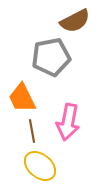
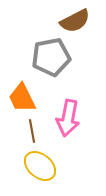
pink arrow: moved 4 px up
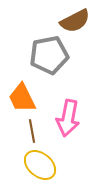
gray pentagon: moved 2 px left, 2 px up
yellow ellipse: moved 1 px up
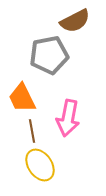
yellow ellipse: rotated 16 degrees clockwise
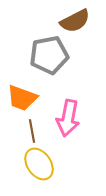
orange trapezoid: rotated 44 degrees counterclockwise
yellow ellipse: moved 1 px left, 1 px up
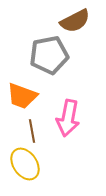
orange trapezoid: moved 2 px up
yellow ellipse: moved 14 px left
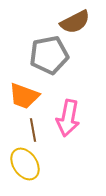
brown semicircle: moved 1 px down
orange trapezoid: moved 2 px right
brown line: moved 1 px right, 1 px up
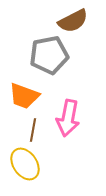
brown semicircle: moved 2 px left, 1 px up
brown line: rotated 20 degrees clockwise
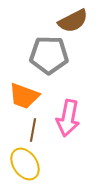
gray pentagon: rotated 12 degrees clockwise
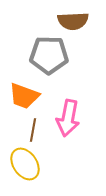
brown semicircle: rotated 24 degrees clockwise
